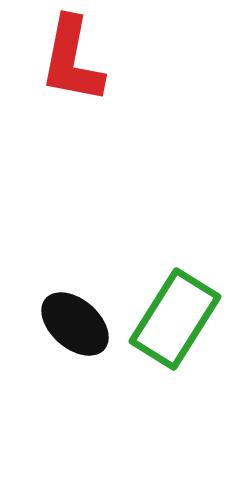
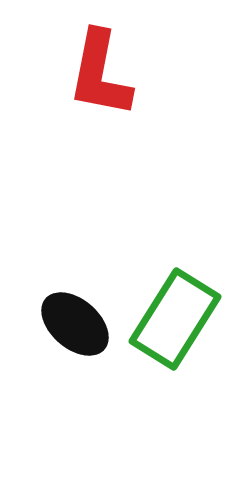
red L-shape: moved 28 px right, 14 px down
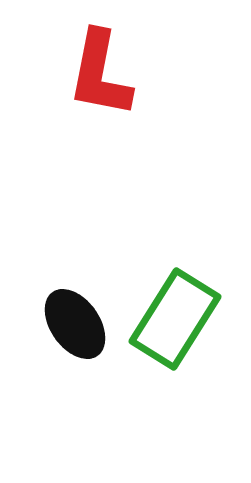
black ellipse: rotated 14 degrees clockwise
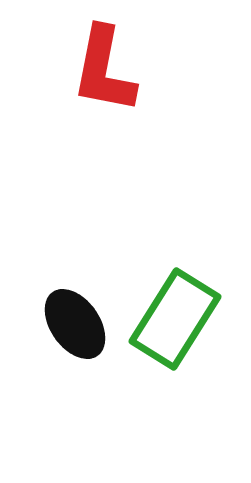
red L-shape: moved 4 px right, 4 px up
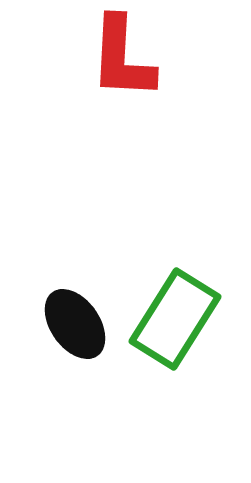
red L-shape: moved 18 px right, 12 px up; rotated 8 degrees counterclockwise
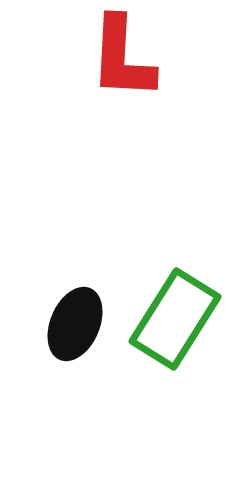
black ellipse: rotated 58 degrees clockwise
